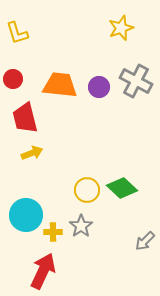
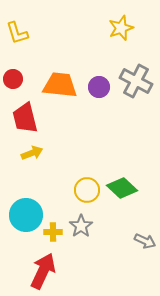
gray arrow: rotated 110 degrees counterclockwise
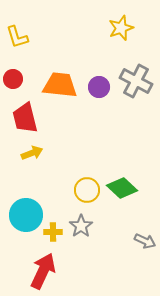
yellow L-shape: moved 4 px down
